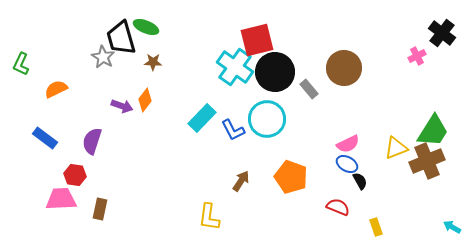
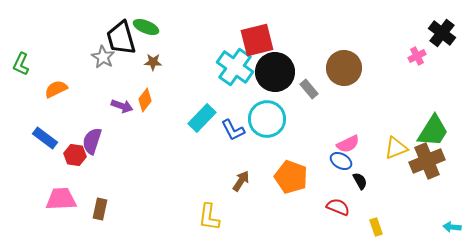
blue ellipse: moved 6 px left, 3 px up
red hexagon: moved 20 px up
cyan arrow: rotated 24 degrees counterclockwise
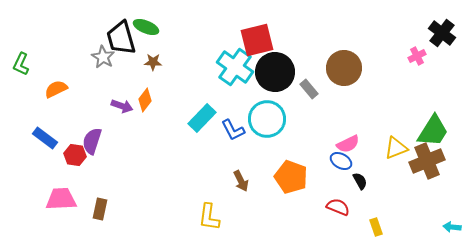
brown arrow: rotated 120 degrees clockwise
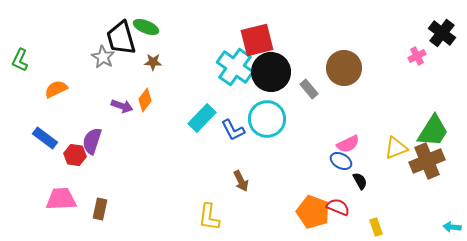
green L-shape: moved 1 px left, 4 px up
black circle: moved 4 px left
orange pentagon: moved 22 px right, 35 px down
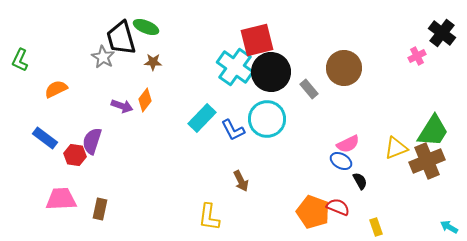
cyan arrow: moved 3 px left; rotated 24 degrees clockwise
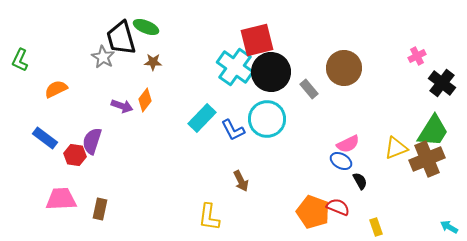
black cross: moved 50 px down
brown cross: moved 2 px up
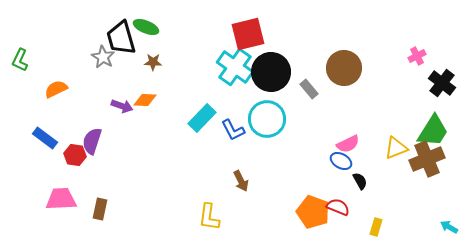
red square: moved 9 px left, 6 px up
orange diamond: rotated 55 degrees clockwise
yellow rectangle: rotated 36 degrees clockwise
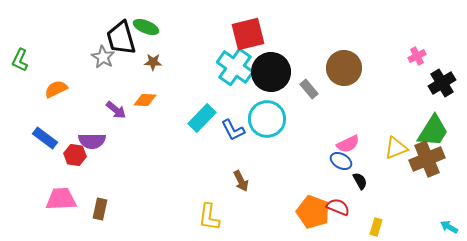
black cross: rotated 20 degrees clockwise
purple arrow: moved 6 px left, 4 px down; rotated 20 degrees clockwise
purple semicircle: rotated 108 degrees counterclockwise
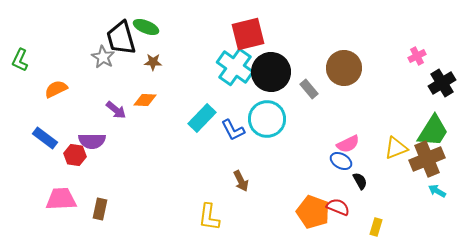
cyan arrow: moved 12 px left, 36 px up
